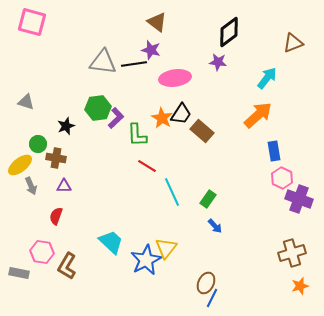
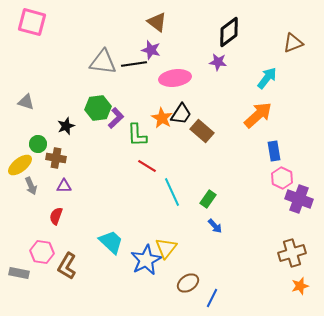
brown ellipse at (206, 283): moved 18 px left; rotated 30 degrees clockwise
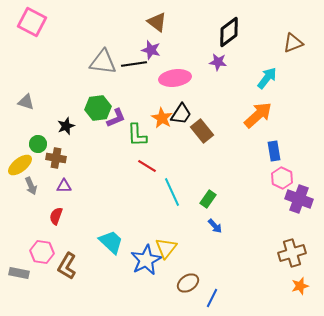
pink square at (32, 22): rotated 12 degrees clockwise
purple L-shape at (116, 118): rotated 20 degrees clockwise
brown rectangle at (202, 131): rotated 10 degrees clockwise
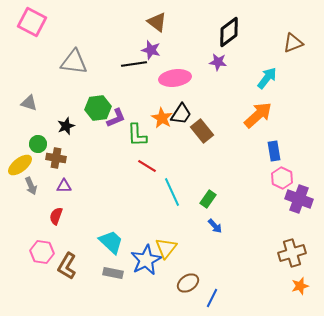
gray triangle at (103, 62): moved 29 px left
gray triangle at (26, 102): moved 3 px right, 1 px down
gray rectangle at (19, 273): moved 94 px right
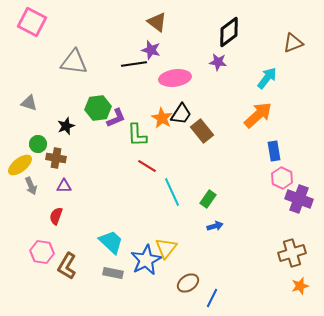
blue arrow at (215, 226): rotated 63 degrees counterclockwise
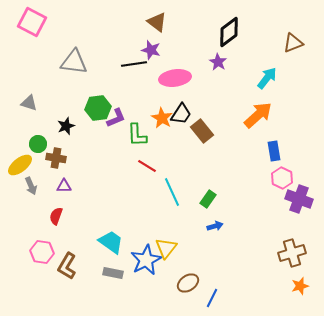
purple star at (218, 62): rotated 24 degrees clockwise
cyan trapezoid at (111, 242): rotated 8 degrees counterclockwise
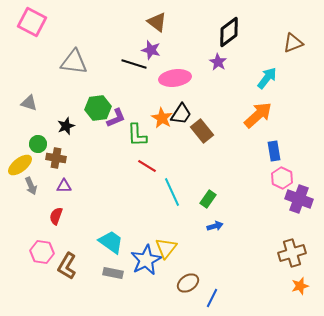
black line at (134, 64): rotated 25 degrees clockwise
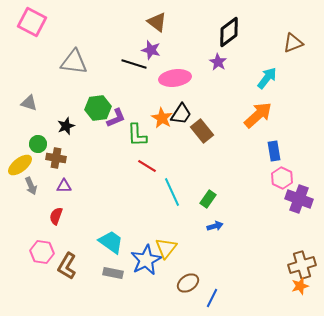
brown cross at (292, 253): moved 10 px right, 12 px down
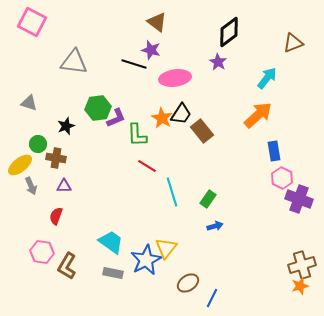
cyan line at (172, 192): rotated 8 degrees clockwise
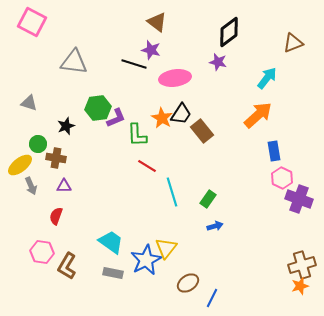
purple star at (218, 62): rotated 18 degrees counterclockwise
